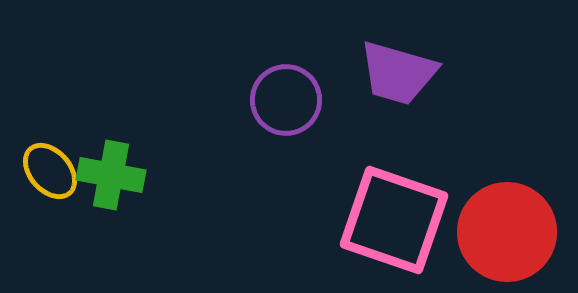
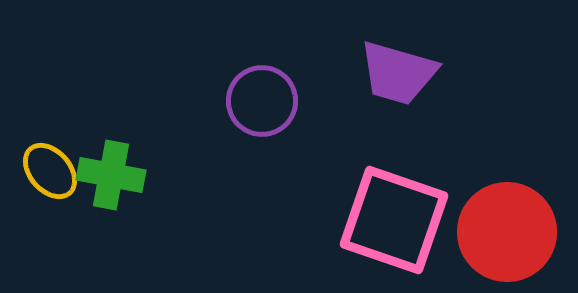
purple circle: moved 24 px left, 1 px down
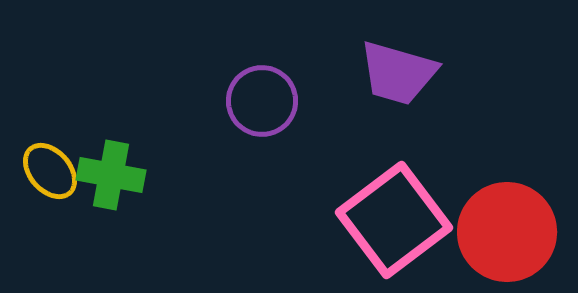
pink square: rotated 34 degrees clockwise
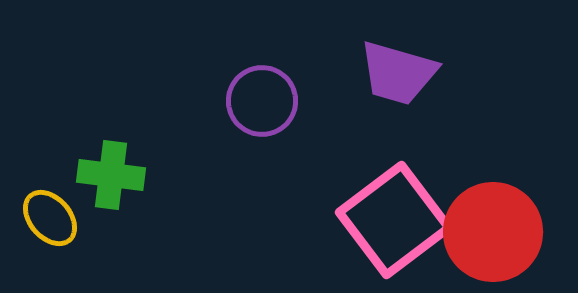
yellow ellipse: moved 47 px down
green cross: rotated 4 degrees counterclockwise
red circle: moved 14 px left
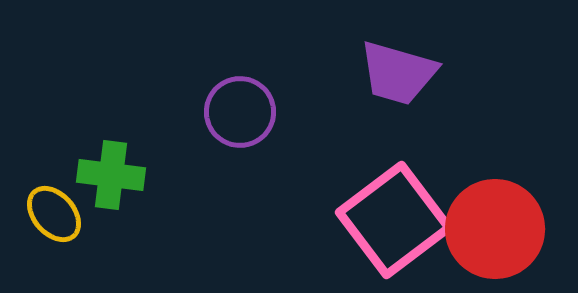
purple circle: moved 22 px left, 11 px down
yellow ellipse: moved 4 px right, 4 px up
red circle: moved 2 px right, 3 px up
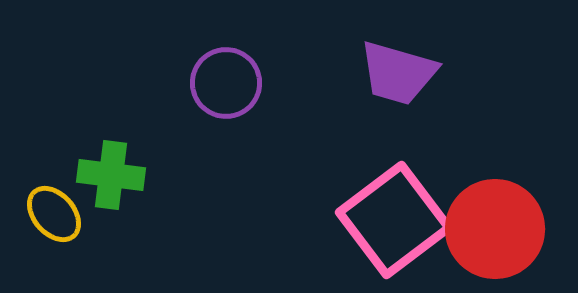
purple circle: moved 14 px left, 29 px up
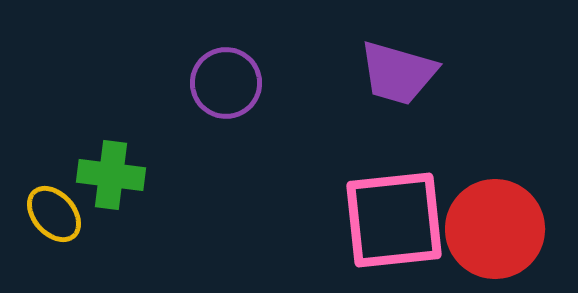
pink square: rotated 31 degrees clockwise
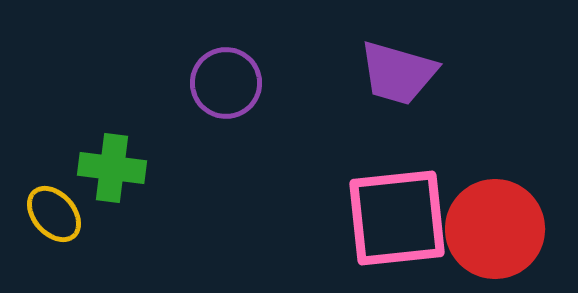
green cross: moved 1 px right, 7 px up
pink square: moved 3 px right, 2 px up
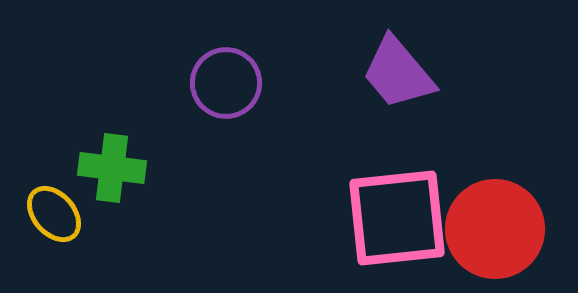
purple trapezoid: rotated 34 degrees clockwise
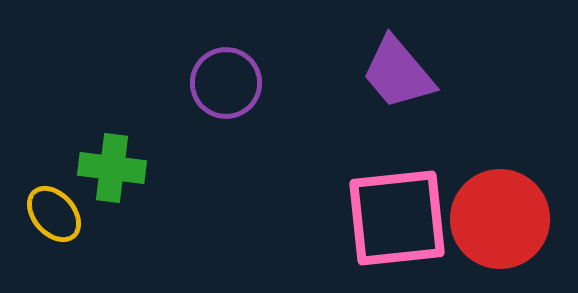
red circle: moved 5 px right, 10 px up
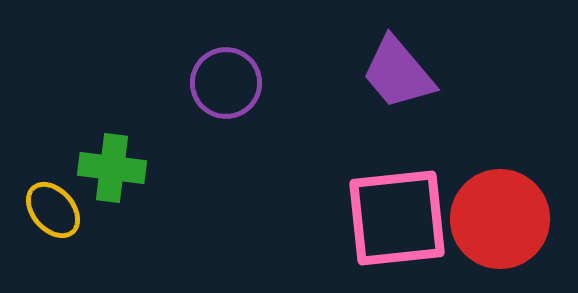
yellow ellipse: moved 1 px left, 4 px up
